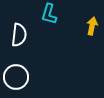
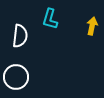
cyan L-shape: moved 1 px right, 5 px down
white semicircle: moved 1 px right, 1 px down
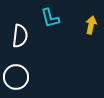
cyan L-shape: moved 1 px up; rotated 30 degrees counterclockwise
yellow arrow: moved 1 px left, 1 px up
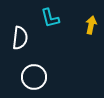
white semicircle: moved 2 px down
white circle: moved 18 px right
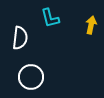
white circle: moved 3 px left
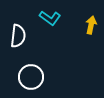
cyan L-shape: rotated 40 degrees counterclockwise
white semicircle: moved 2 px left, 2 px up
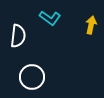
white circle: moved 1 px right
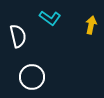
white semicircle: rotated 20 degrees counterclockwise
